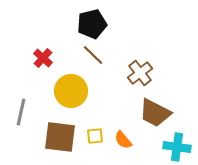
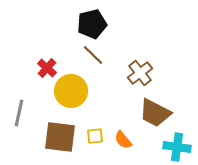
red cross: moved 4 px right, 10 px down
gray line: moved 2 px left, 1 px down
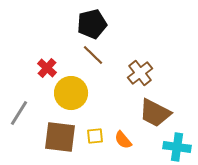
yellow circle: moved 2 px down
gray line: rotated 20 degrees clockwise
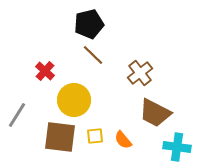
black pentagon: moved 3 px left
red cross: moved 2 px left, 3 px down
yellow circle: moved 3 px right, 7 px down
gray line: moved 2 px left, 2 px down
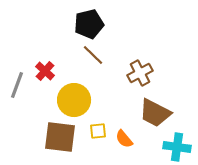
brown cross: rotated 10 degrees clockwise
gray line: moved 30 px up; rotated 12 degrees counterclockwise
yellow square: moved 3 px right, 5 px up
orange semicircle: moved 1 px right, 1 px up
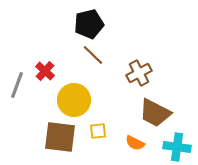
brown cross: moved 1 px left
orange semicircle: moved 11 px right, 4 px down; rotated 24 degrees counterclockwise
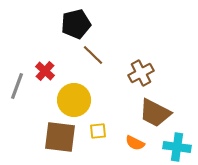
black pentagon: moved 13 px left
brown cross: moved 2 px right
gray line: moved 1 px down
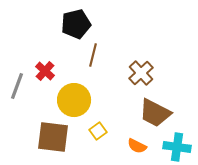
brown line: rotated 60 degrees clockwise
brown cross: rotated 15 degrees counterclockwise
yellow square: rotated 30 degrees counterclockwise
brown square: moved 7 px left
orange semicircle: moved 2 px right, 3 px down
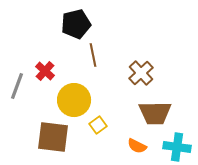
brown line: rotated 25 degrees counterclockwise
brown trapezoid: rotated 28 degrees counterclockwise
yellow square: moved 6 px up
